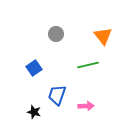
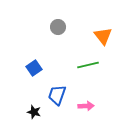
gray circle: moved 2 px right, 7 px up
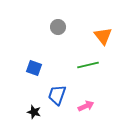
blue square: rotated 35 degrees counterclockwise
pink arrow: rotated 21 degrees counterclockwise
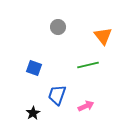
black star: moved 1 px left, 1 px down; rotated 24 degrees clockwise
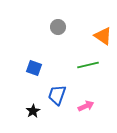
orange triangle: rotated 18 degrees counterclockwise
black star: moved 2 px up
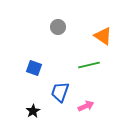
green line: moved 1 px right
blue trapezoid: moved 3 px right, 3 px up
